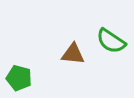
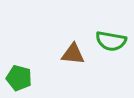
green semicircle: rotated 24 degrees counterclockwise
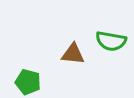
green pentagon: moved 9 px right, 4 px down
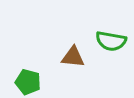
brown triangle: moved 3 px down
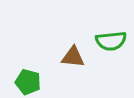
green semicircle: rotated 16 degrees counterclockwise
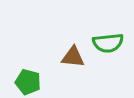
green semicircle: moved 3 px left, 2 px down
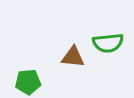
green pentagon: rotated 20 degrees counterclockwise
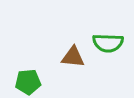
green semicircle: rotated 8 degrees clockwise
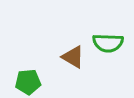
brown triangle: rotated 25 degrees clockwise
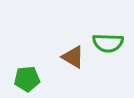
green pentagon: moved 1 px left, 3 px up
